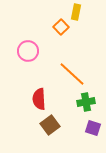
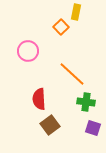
green cross: rotated 18 degrees clockwise
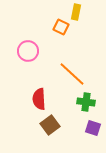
orange square: rotated 21 degrees counterclockwise
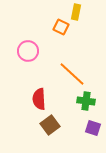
green cross: moved 1 px up
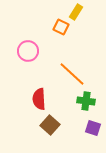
yellow rectangle: rotated 21 degrees clockwise
brown square: rotated 12 degrees counterclockwise
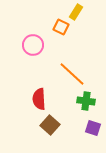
pink circle: moved 5 px right, 6 px up
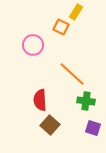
red semicircle: moved 1 px right, 1 px down
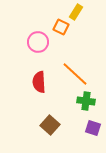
pink circle: moved 5 px right, 3 px up
orange line: moved 3 px right
red semicircle: moved 1 px left, 18 px up
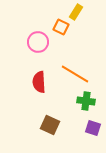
orange line: rotated 12 degrees counterclockwise
brown square: rotated 18 degrees counterclockwise
